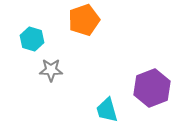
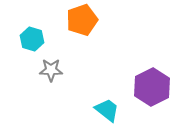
orange pentagon: moved 2 px left
purple hexagon: moved 1 px up; rotated 6 degrees counterclockwise
cyan trapezoid: rotated 144 degrees clockwise
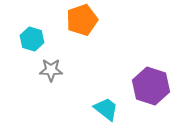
purple hexagon: moved 1 px left, 1 px up; rotated 15 degrees counterclockwise
cyan trapezoid: moved 1 px left, 1 px up
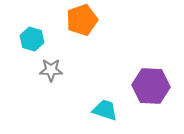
purple hexagon: rotated 15 degrees counterclockwise
cyan trapezoid: moved 1 px left, 1 px down; rotated 20 degrees counterclockwise
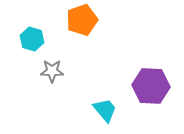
gray star: moved 1 px right, 1 px down
cyan trapezoid: rotated 32 degrees clockwise
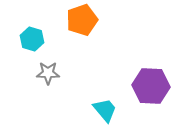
gray star: moved 4 px left, 2 px down
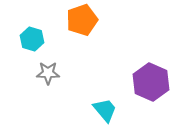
purple hexagon: moved 4 px up; rotated 21 degrees clockwise
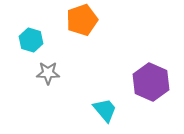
cyan hexagon: moved 1 px left, 1 px down
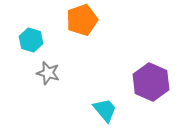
gray star: rotated 15 degrees clockwise
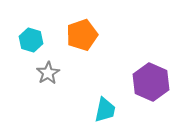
orange pentagon: moved 15 px down
gray star: rotated 25 degrees clockwise
cyan trapezoid: rotated 52 degrees clockwise
